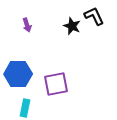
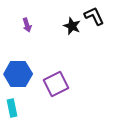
purple square: rotated 15 degrees counterclockwise
cyan rectangle: moved 13 px left; rotated 24 degrees counterclockwise
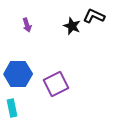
black L-shape: rotated 40 degrees counterclockwise
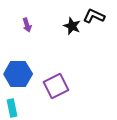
purple square: moved 2 px down
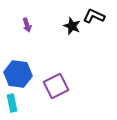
blue hexagon: rotated 8 degrees clockwise
cyan rectangle: moved 5 px up
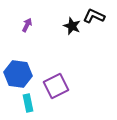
purple arrow: rotated 136 degrees counterclockwise
cyan rectangle: moved 16 px right
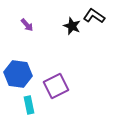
black L-shape: rotated 10 degrees clockwise
purple arrow: rotated 112 degrees clockwise
cyan rectangle: moved 1 px right, 2 px down
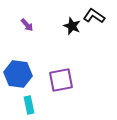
purple square: moved 5 px right, 6 px up; rotated 15 degrees clockwise
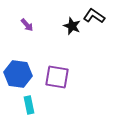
purple square: moved 4 px left, 3 px up; rotated 20 degrees clockwise
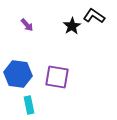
black star: rotated 18 degrees clockwise
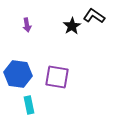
purple arrow: rotated 32 degrees clockwise
